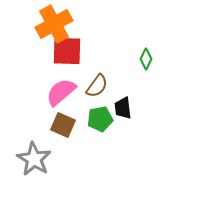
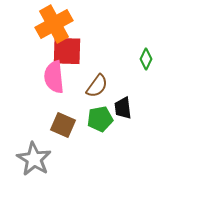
pink semicircle: moved 7 px left, 15 px up; rotated 56 degrees counterclockwise
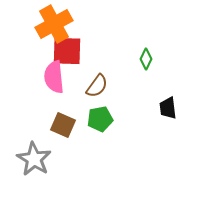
black trapezoid: moved 45 px right
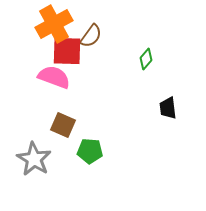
green diamond: rotated 15 degrees clockwise
pink semicircle: rotated 116 degrees clockwise
brown semicircle: moved 6 px left, 50 px up
green pentagon: moved 10 px left, 32 px down; rotated 15 degrees clockwise
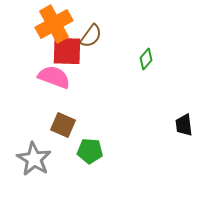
black trapezoid: moved 16 px right, 17 px down
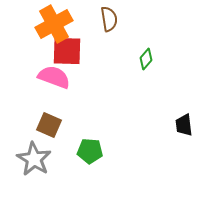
brown semicircle: moved 18 px right, 17 px up; rotated 45 degrees counterclockwise
brown square: moved 14 px left
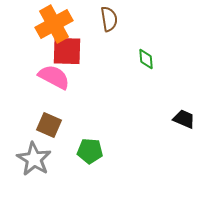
green diamond: rotated 45 degrees counterclockwise
pink semicircle: rotated 8 degrees clockwise
black trapezoid: moved 6 px up; rotated 120 degrees clockwise
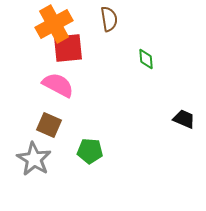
red square: moved 1 px right, 3 px up; rotated 8 degrees counterclockwise
pink semicircle: moved 4 px right, 8 px down
